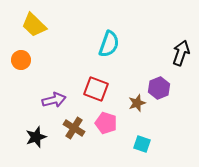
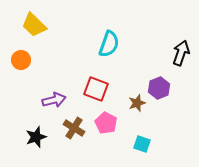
pink pentagon: rotated 10 degrees clockwise
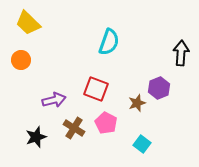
yellow trapezoid: moved 6 px left, 2 px up
cyan semicircle: moved 2 px up
black arrow: rotated 15 degrees counterclockwise
cyan square: rotated 18 degrees clockwise
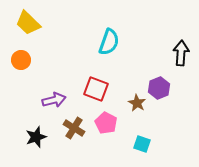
brown star: rotated 24 degrees counterclockwise
cyan square: rotated 18 degrees counterclockwise
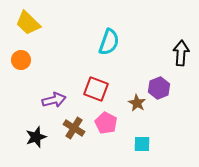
cyan square: rotated 18 degrees counterclockwise
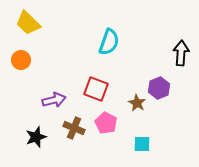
brown cross: rotated 10 degrees counterclockwise
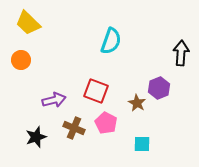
cyan semicircle: moved 2 px right, 1 px up
red square: moved 2 px down
